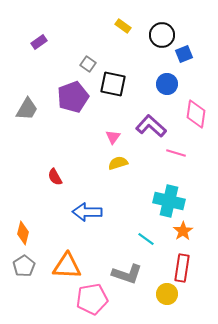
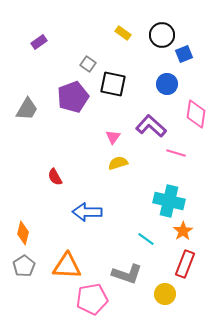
yellow rectangle: moved 7 px down
red rectangle: moved 3 px right, 4 px up; rotated 12 degrees clockwise
yellow circle: moved 2 px left
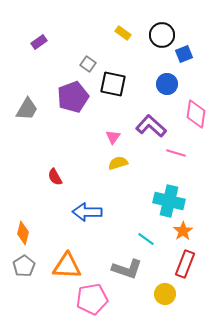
gray L-shape: moved 5 px up
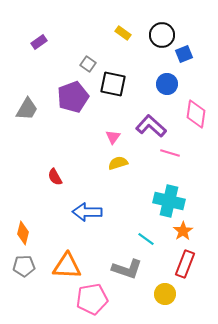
pink line: moved 6 px left
gray pentagon: rotated 30 degrees clockwise
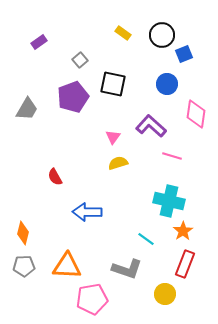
gray square: moved 8 px left, 4 px up; rotated 14 degrees clockwise
pink line: moved 2 px right, 3 px down
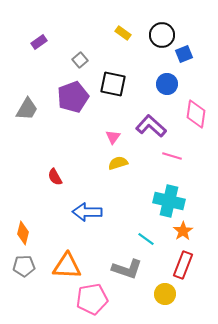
red rectangle: moved 2 px left, 1 px down
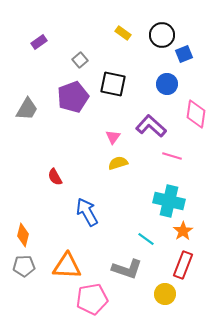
blue arrow: rotated 60 degrees clockwise
orange diamond: moved 2 px down
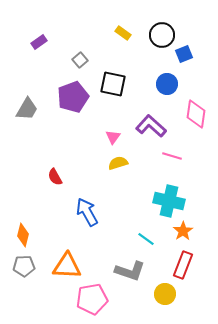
gray L-shape: moved 3 px right, 2 px down
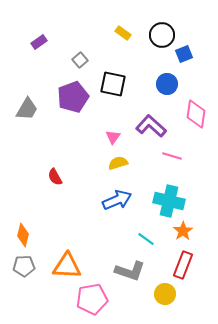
blue arrow: moved 30 px right, 12 px up; rotated 96 degrees clockwise
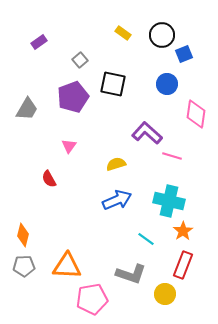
purple L-shape: moved 4 px left, 7 px down
pink triangle: moved 44 px left, 9 px down
yellow semicircle: moved 2 px left, 1 px down
red semicircle: moved 6 px left, 2 px down
gray L-shape: moved 1 px right, 3 px down
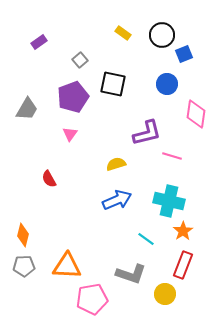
purple L-shape: rotated 124 degrees clockwise
pink triangle: moved 1 px right, 12 px up
